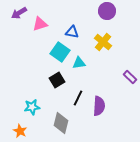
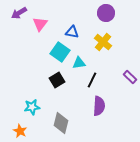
purple circle: moved 1 px left, 2 px down
pink triangle: rotated 35 degrees counterclockwise
black line: moved 14 px right, 18 px up
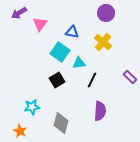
purple semicircle: moved 1 px right, 5 px down
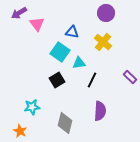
pink triangle: moved 3 px left; rotated 14 degrees counterclockwise
gray diamond: moved 4 px right
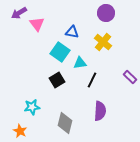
cyan triangle: moved 1 px right
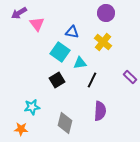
orange star: moved 1 px right, 2 px up; rotated 24 degrees counterclockwise
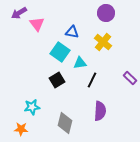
purple rectangle: moved 1 px down
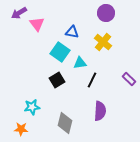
purple rectangle: moved 1 px left, 1 px down
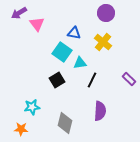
blue triangle: moved 2 px right, 1 px down
cyan square: moved 2 px right
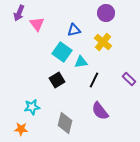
purple arrow: rotated 35 degrees counterclockwise
blue triangle: moved 3 px up; rotated 24 degrees counterclockwise
cyan triangle: moved 1 px right, 1 px up
black line: moved 2 px right
purple semicircle: rotated 138 degrees clockwise
